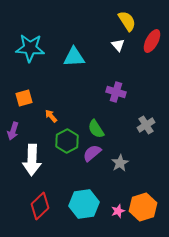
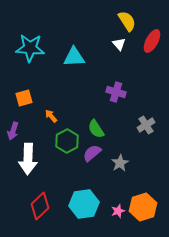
white triangle: moved 1 px right, 1 px up
white arrow: moved 4 px left, 1 px up
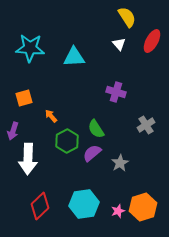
yellow semicircle: moved 4 px up
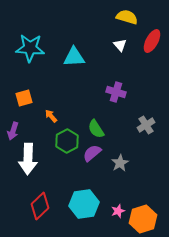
yellow semicircle: rotated 40 degrees counterclockwise
white triangle: moved 1 px right, 1 px down
orange hexagon: moved 12 px down
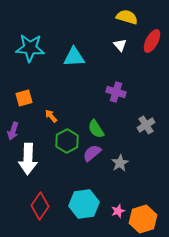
red diamond: rotated 12 degrees counterclockwise
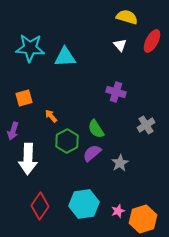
cyan triangle: moved 9 px left
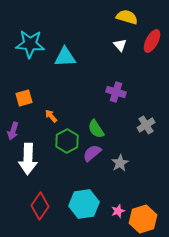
cyan star: moved 4 px up
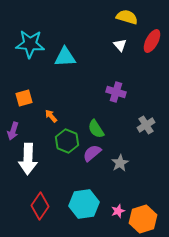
green hexagon: rotated 10 degrees counterclockwise
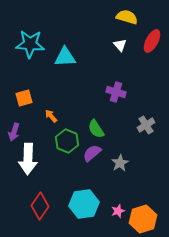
purple arrow: moved 1 px right, 1 px down
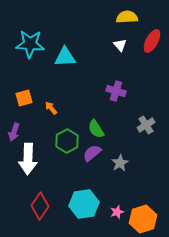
yellow semicircle: rotated 20 degrees counterclockwise
purple cross: moved 1 px up
orange arrow: moved 8 px up
green hexagon: rotated 10 degrees clockwise
pink star: moved 1 px left, 1 px down
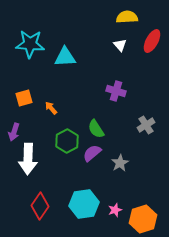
pink star: moved 2 px left, 2 px up
